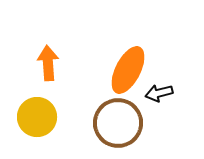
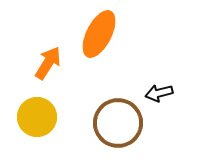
orange arrow: rotated 36 degrees clockwise
orange ellipse: moved 29 px left, 36 px up
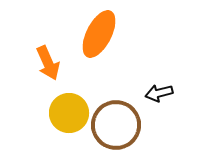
orange arrow: rotated 124 degrees clockwise
yellow circle: moved 32 px right, 4 px up
brown circle: moved 2 px left, 2 px down
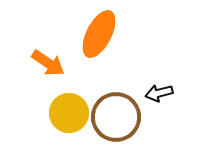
orange arrow: rotated 32 degrees counterclockwise
brown circle: moved 8 px up
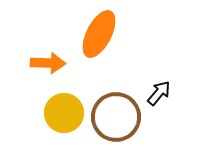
orange arrow: rotated 32 degrees counterclockwise
black arrow: rotated 144 degrees clockwise
yellow circle: moved 5 px left
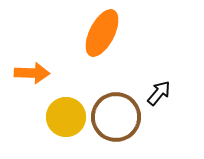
orange ellipse: moved 3 px right, 1 px up
orange arrow: moved 16 px left, 10 px down
yellow circle: moved 2 px right, 4 px down
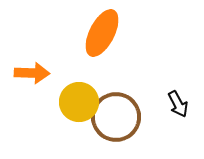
black arrow: moved 19 px right, 11 px down; rotated 112 degrees clockwise
yellow circle: moved 13 px right, 15 px up
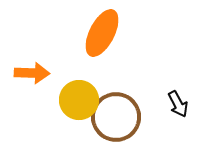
yellow circle: moved 2 px up
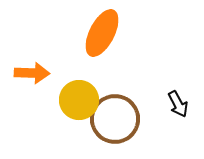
brown circle: moved 1 px left, 2 px down
